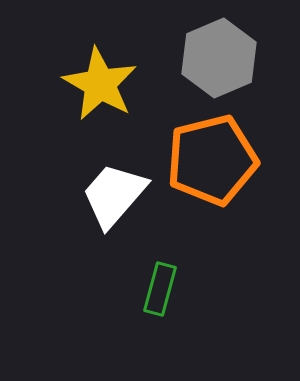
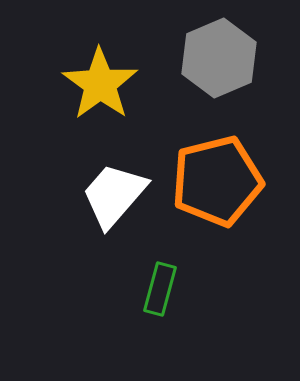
yellow star: rotated 6 degrees clockwise
orange pentagon: moved 5 px right, 21 px down
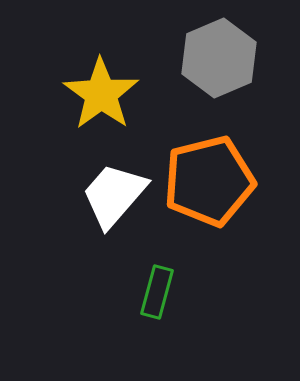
yellow star: moved 1 px right, 10 px down
orange pentagon: moved 8 px left
green rectangle: moved 3 px left, 3 px down
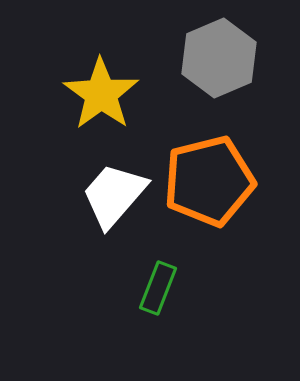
green rectangle: moved 1 px right, 4 px up; rotated 6 degrees clockwise
